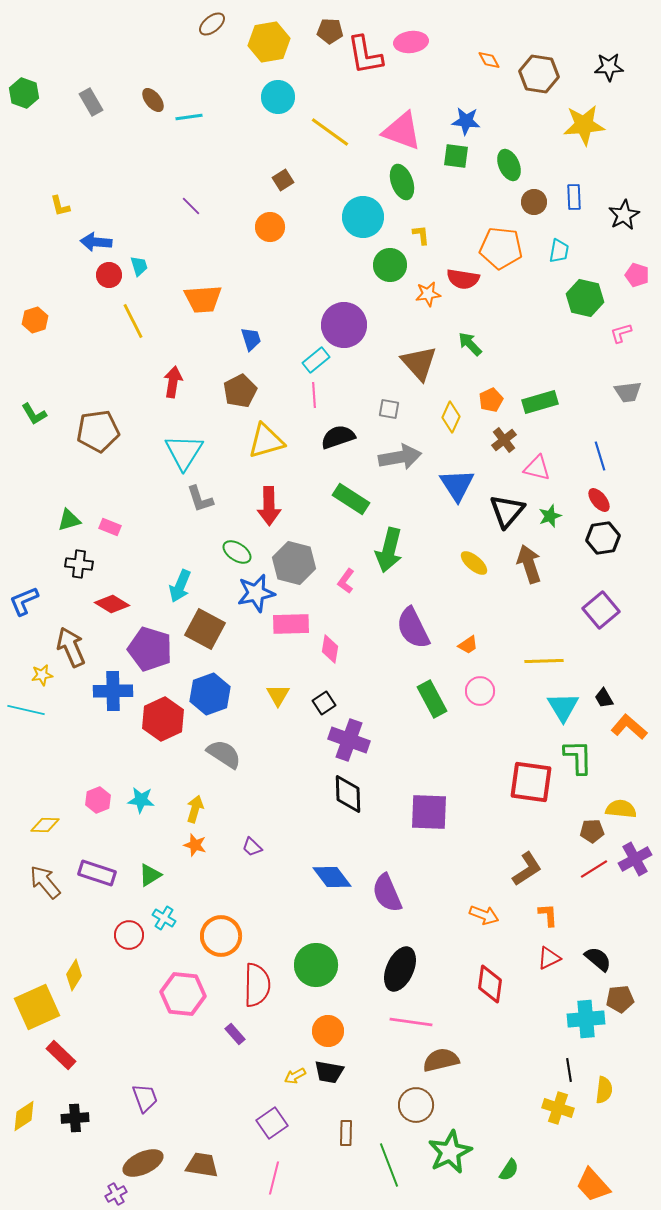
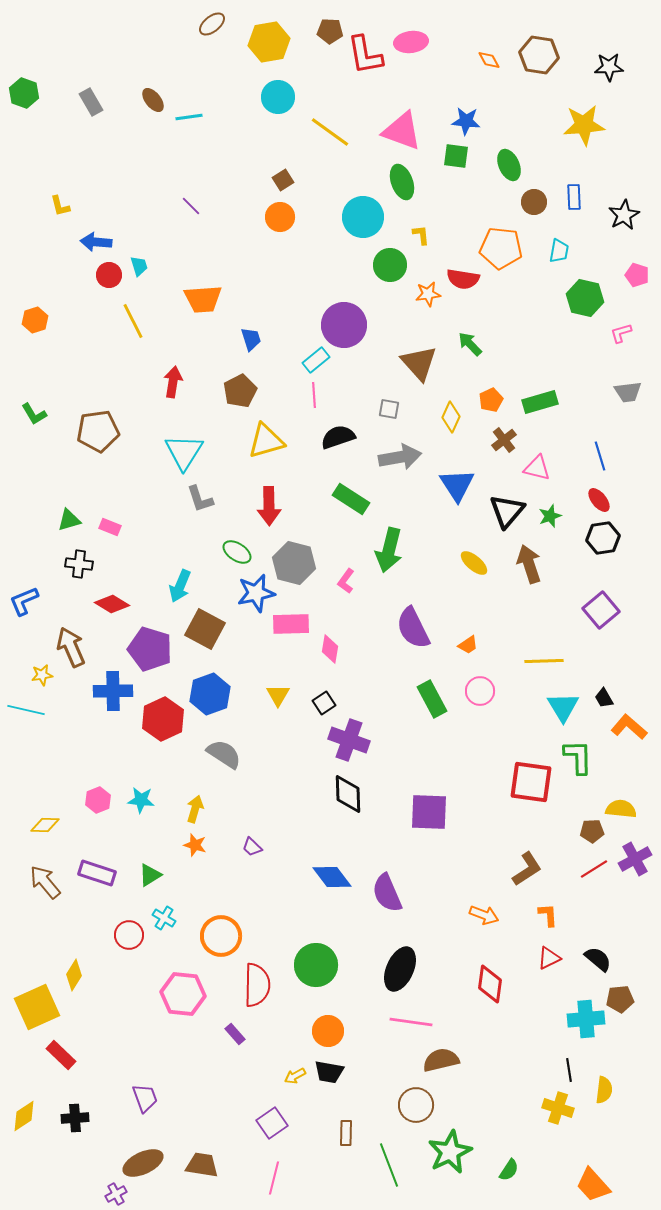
brown hexagon at (539, 74): moved 19 px up
orange circle at (270, 227): moved 10 px right, 10 px up
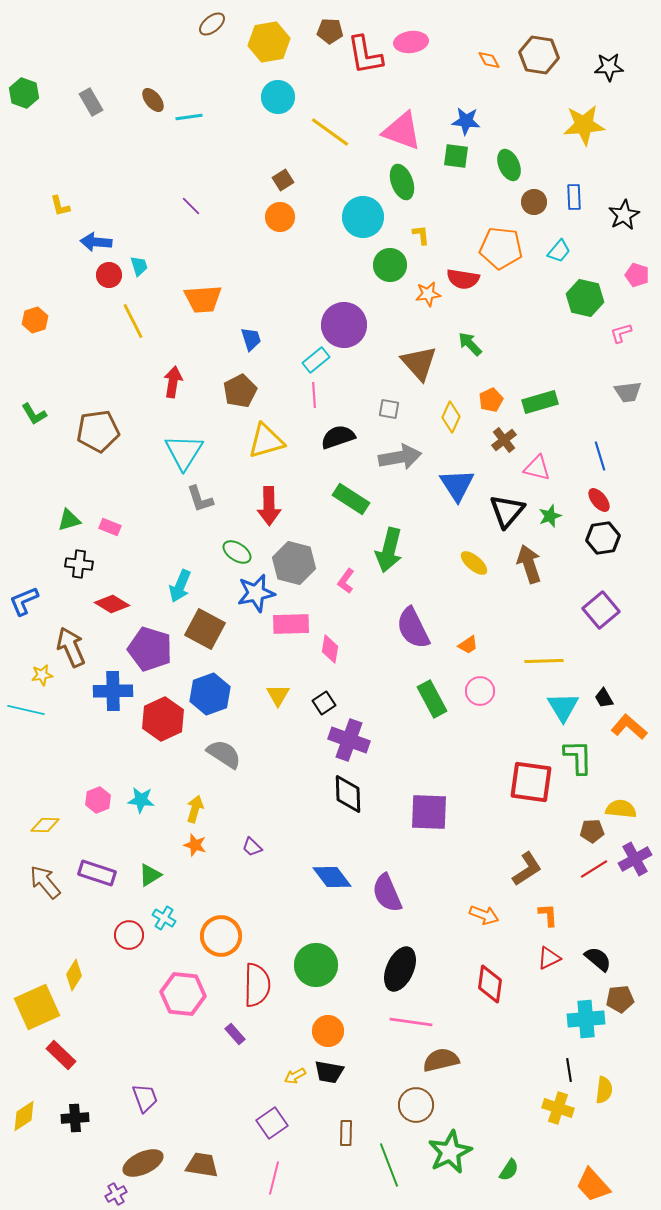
cyan trapezoid at (559, 251): rotated 30 degrees clockwise
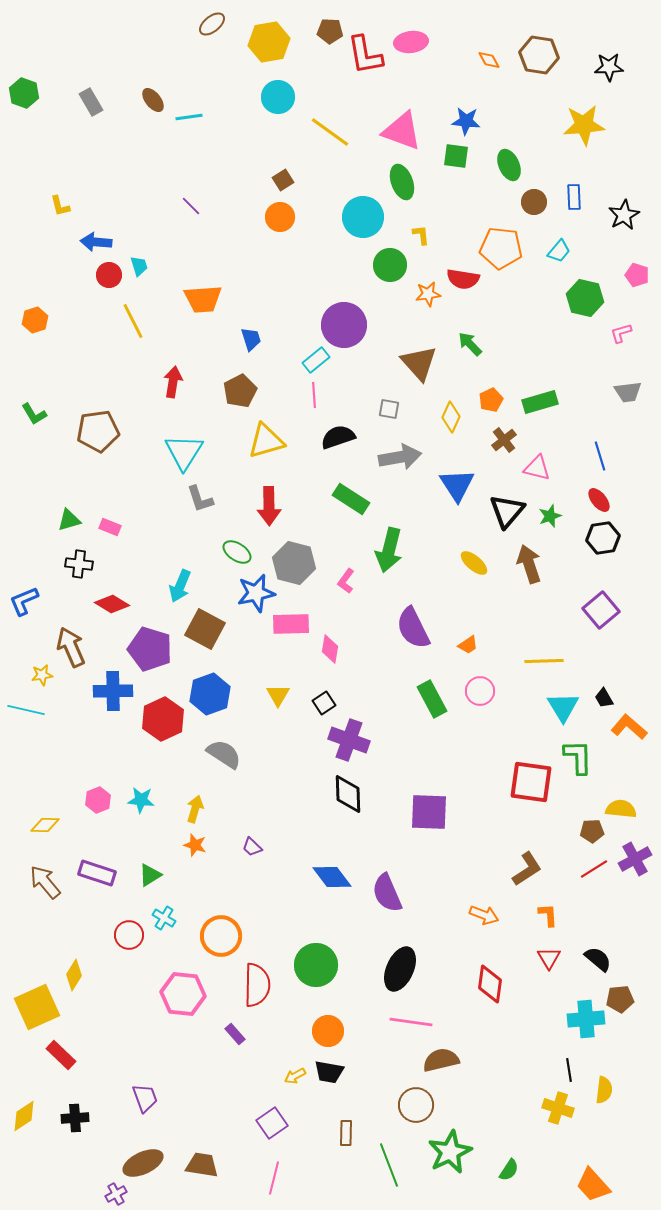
red triangle at (549, 958): rotated 35 degrees counterclockwise
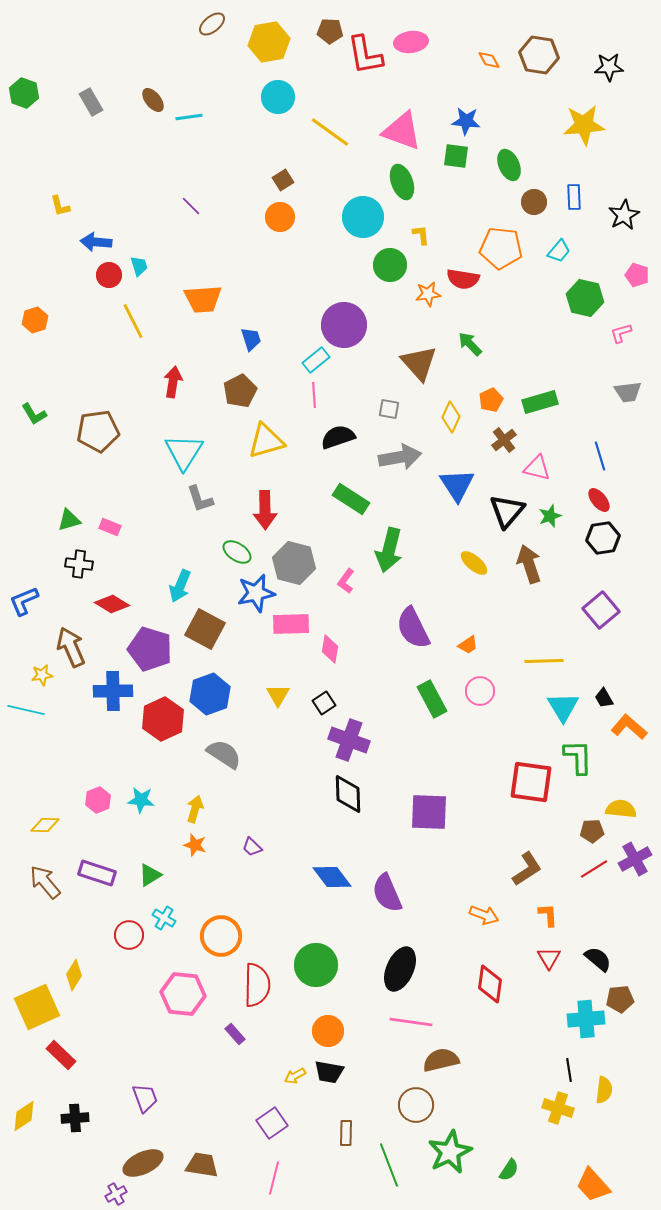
red arrow at (269, 506): moved 4 px left, 4 px down
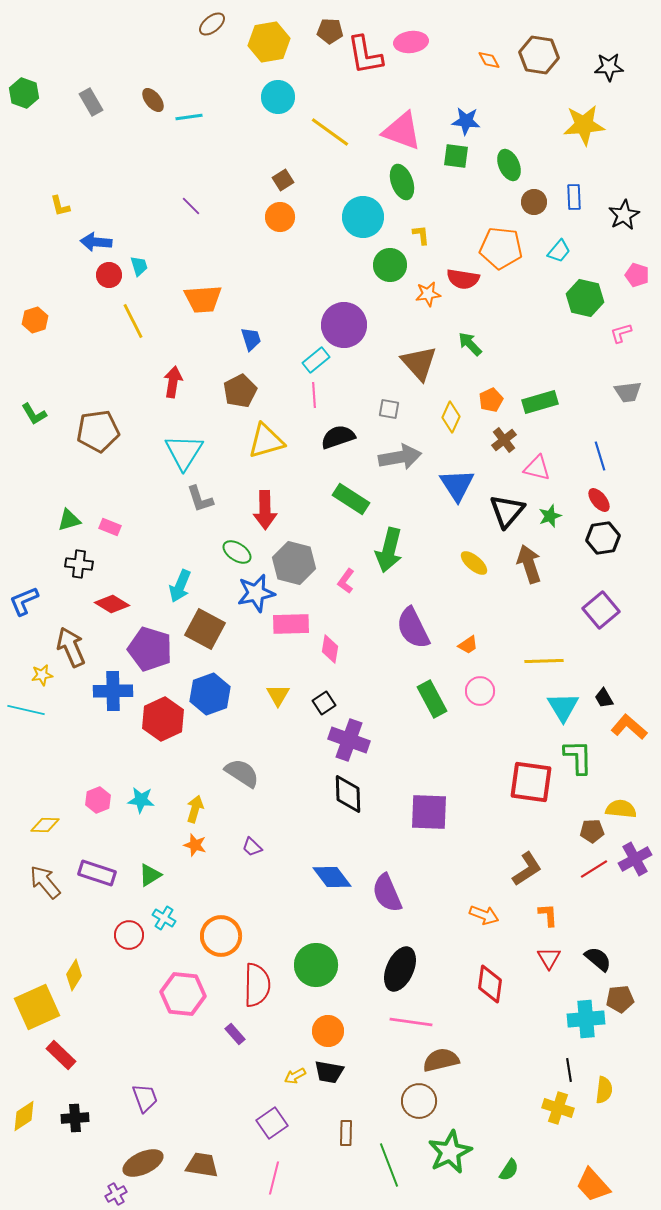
gray semicircle at (224, 754): moved 18 px right, 19 px down
brown circle at (416, 1105): moved 3 px right, 4 px up
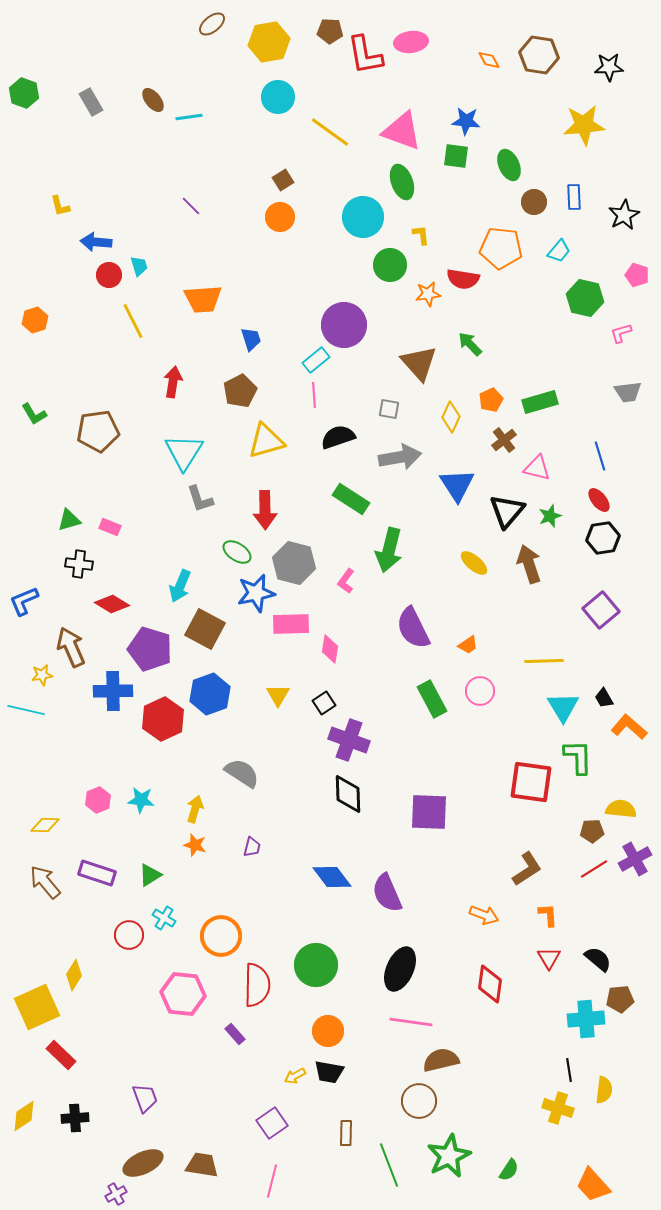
purple trapezoid at (252, 847): rotated 120 degrees counterclockwise
green star at (450, 1152): moved 1 px left, 4 px down
pink line at (274, 1178): moved 2 px left, 3 px down
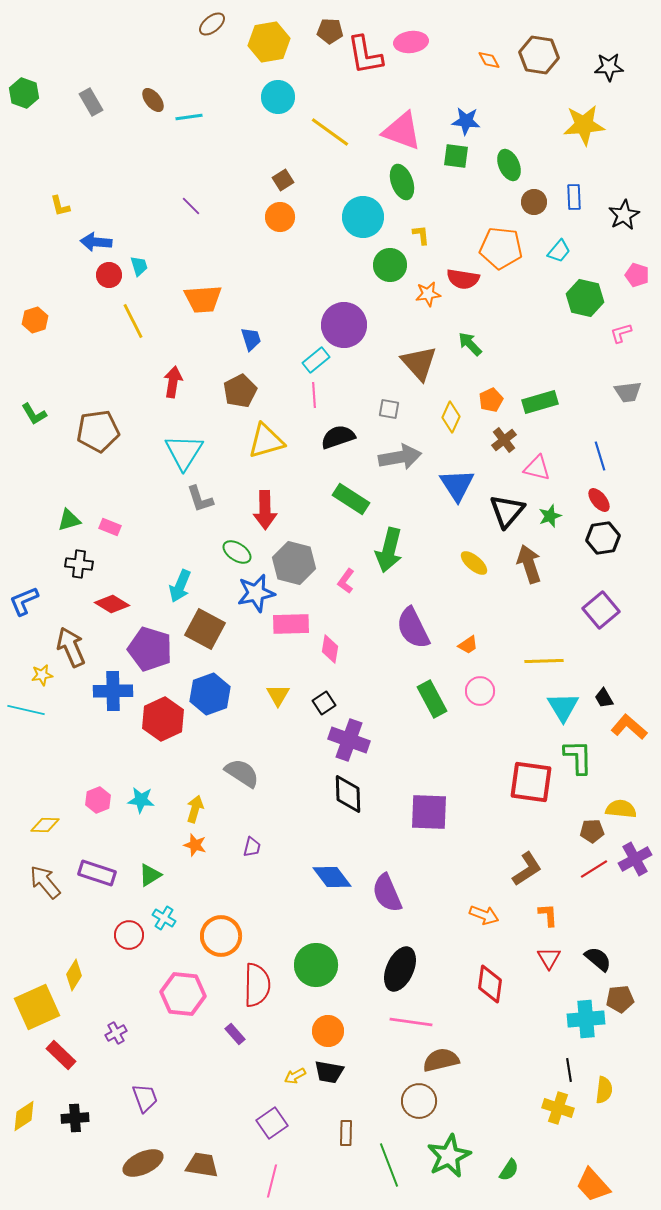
purple cross at (116, 1194): moved 161 px up
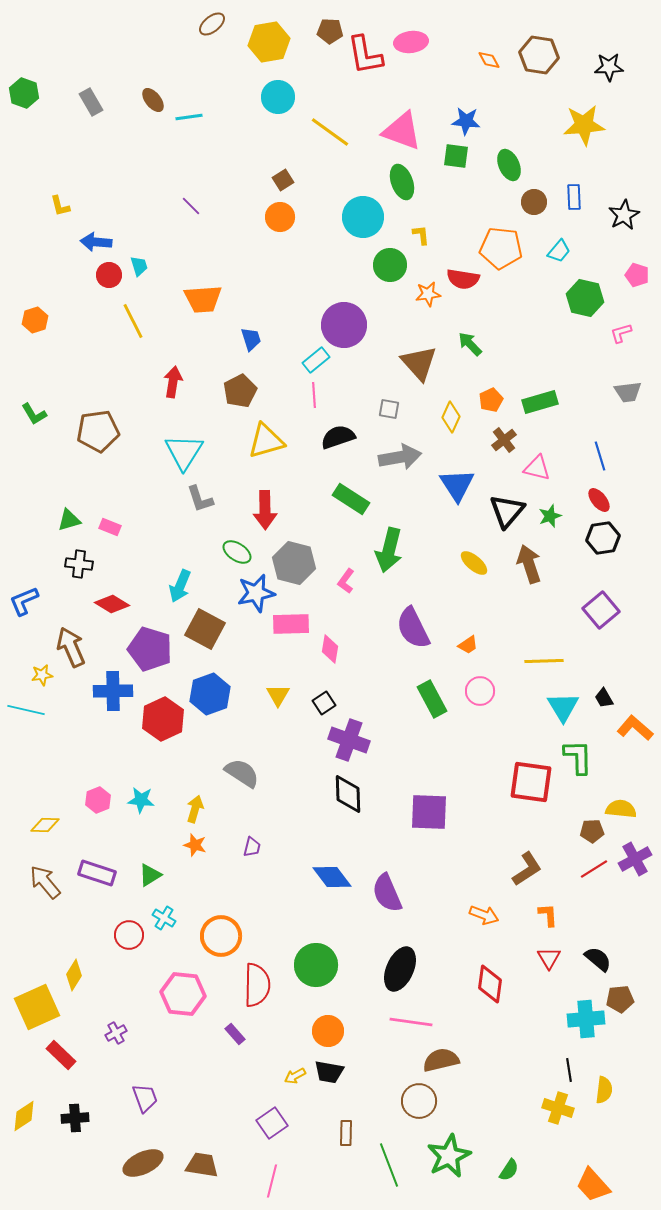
orange L-shape at (629, 727): moved 6 px right, 1 px down
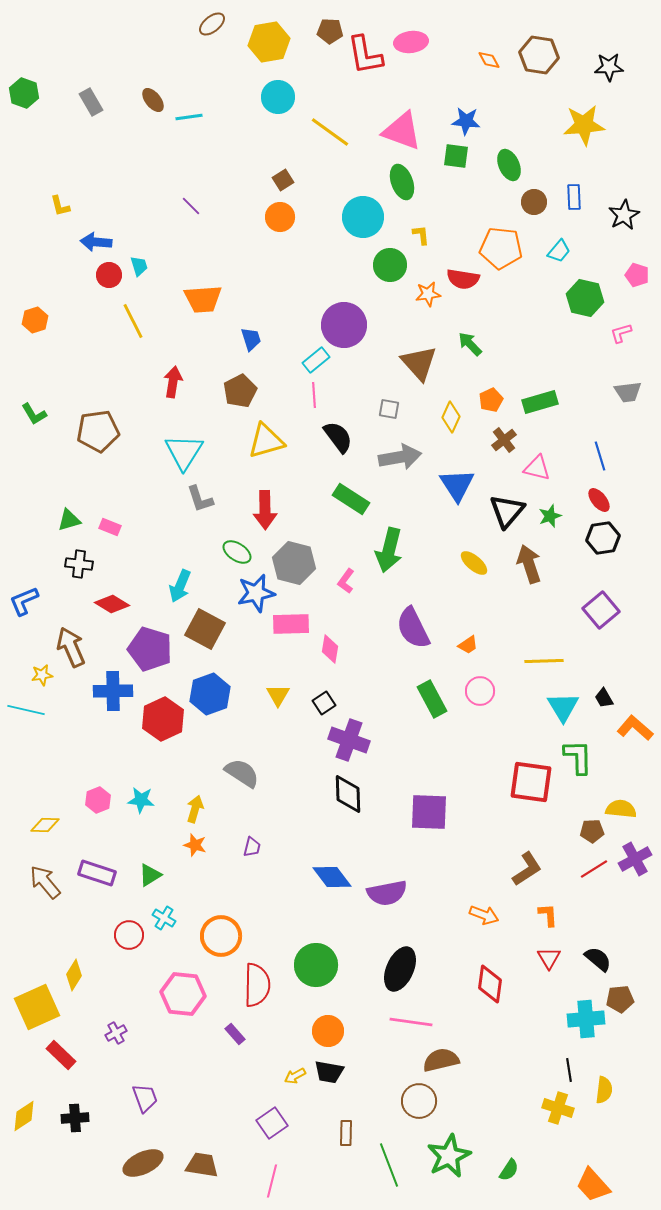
black semicircle at (338, 437): rotated 72 degrees clockwise
purple semicircle at (387, 893): rotated 78 degrees counterclockwise
